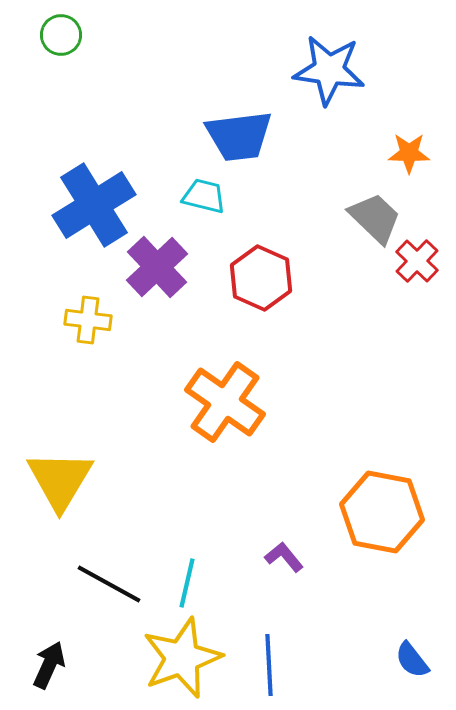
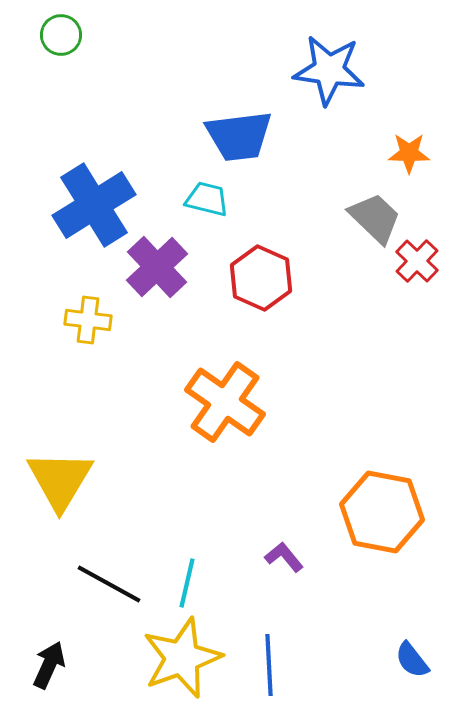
cyan trapezoid: moved 3 px right, 3 px down
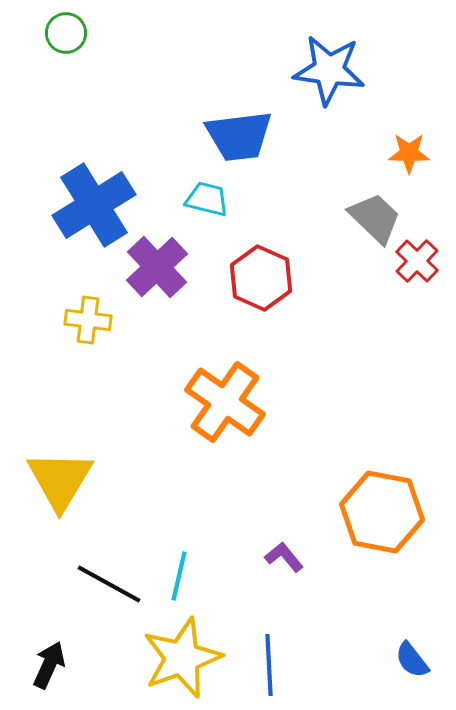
green circle: moved 5 px right, 2 px up
cyan line: moved 8 px left, 7 px up
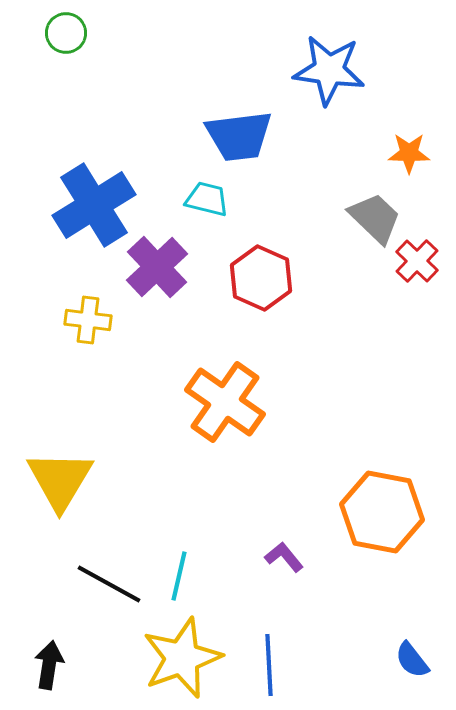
black arrow: rotated 15 degrees counterclockwise
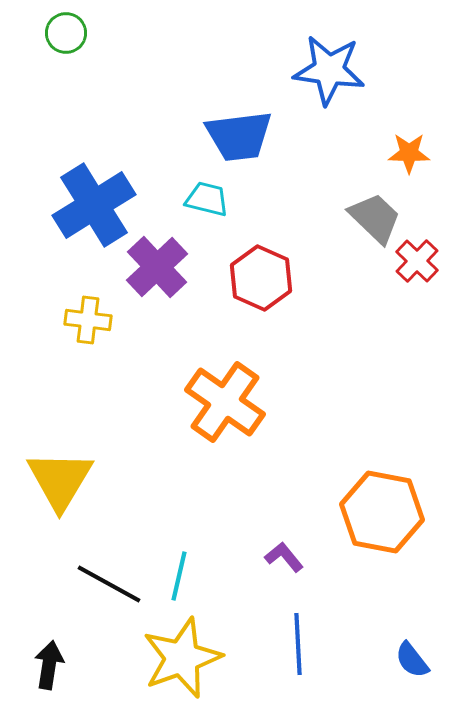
blue line: moved 29 px right, 21 px up
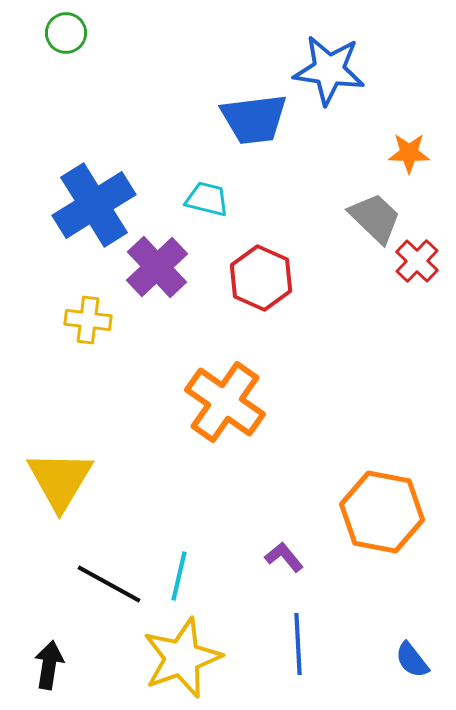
blue trapezoid: moved 15 px right, 17 px up
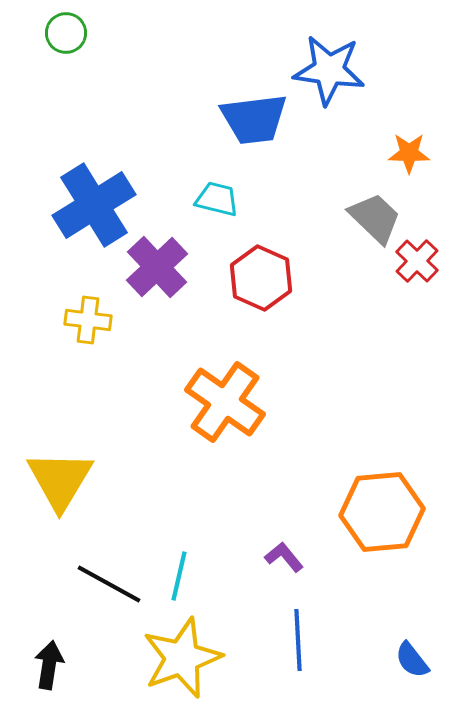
cyan trapezoid: moved 10 px right
orange hexagon: rotated 16 degrees counterclockwise
blue line: moved 4 px up
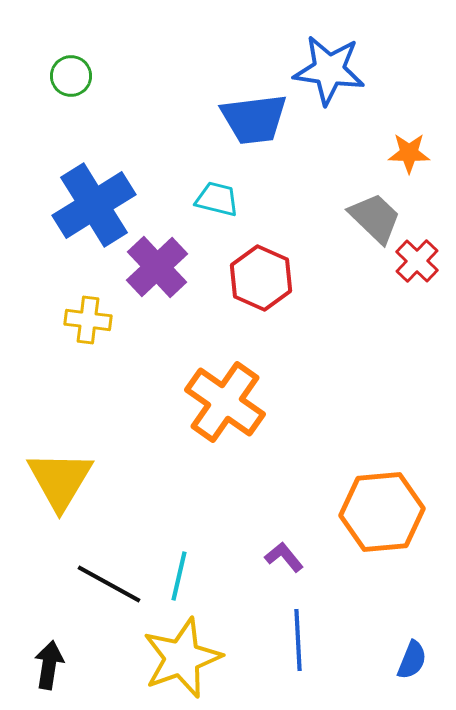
green circle: moved 5 px right, 43 px down
blue semicircle: rotated 120 degrees counterclockwise
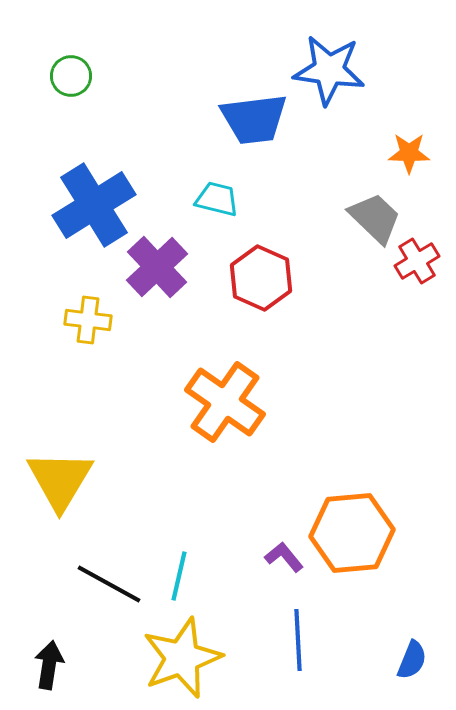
red cross: rotated 15 degrees clockwise
orange hexagon: moved 30 px left, 21 px down
